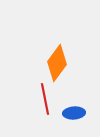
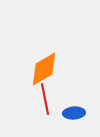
orange diamond: moved 13 px left, 6 px down; rotated 24 degrees clockwise
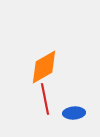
orange diamond: moved 2 px up
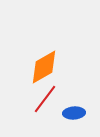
red line: rotated 48 degrees clockwise
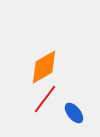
blue ellipse: rotated 55 degrees clockwise
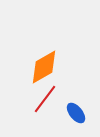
blue ellipse: moved 2 px right
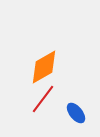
red line: moved 2 px left
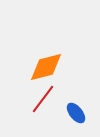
orange diamond: moved 2 px right; rotated 15 degrees clockwise
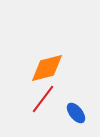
orange diamond: moved 1 px right, 1 px down
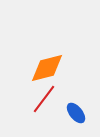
red line: moved 1 px right
